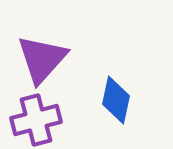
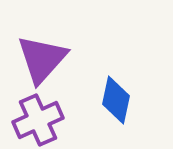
purple cross: moved 2 px right; rotated 9 degrees counterclockwise
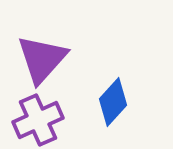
blue diamond: moved 3 px left, 2 px down; rotated 30 degrees clockwise
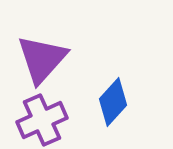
purple cross: moved 4 px right
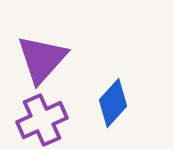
blue diamond: moved 1 px down
